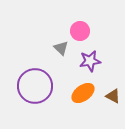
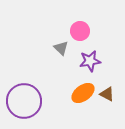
purple circle: moved 11 px left, 15 px down
brown triangle: moved 6 px left, 2 px up
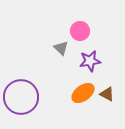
purple circle: moved 3 px left, 4 px up
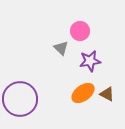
purple circle: moved 1 px left, 2 px down
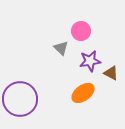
pink circle: moved 1 px right
brown triangle: moved 4 px right, 21 px up
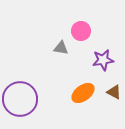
gray triangle: rotated 35 degrees counterclockwise
purple star: moved 13 px right, 1 px up
brown triangle: moved 3 px right, 19 px down
